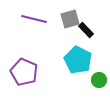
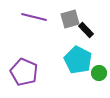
purple line: moved 2 px up
green circle: moved 7 px up
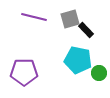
cyan pentagon: rotated 16 degrees counterclockwise
purple pentagon: rotated 24 degrees counterclockwise
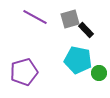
purple line: moved 1 px right; rotated 15 degrees clockwise
purple pentagon: rotated 16 degrees counterclockwise
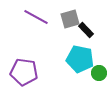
purple line: moved 1 px right
cyan pentagon: moved 2 px right, 1 px up
purple pentagon: rotated 24 degrees clockwise
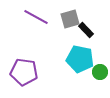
green circle: moved 1 px right, 1 px up
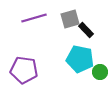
purple line: moved 2 px left, 1 px down; rotated 45 degrees counterclockwise
purple pentagon: moved 2 px up
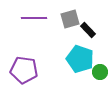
purple line: rotated 15 degrees clockwise
black rectangle: moved 2 px right
cyan pentagon: rotated 8 degrees clockwise
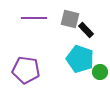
gray square: rotated 30 degrees clockwise
black rectangle: moved 2 px left
purple pentagon: moved 2 px right
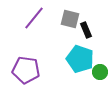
purple line: rotated 50 degrees counterclockwise
black rectangle: rotated 21 degrees clockwise
